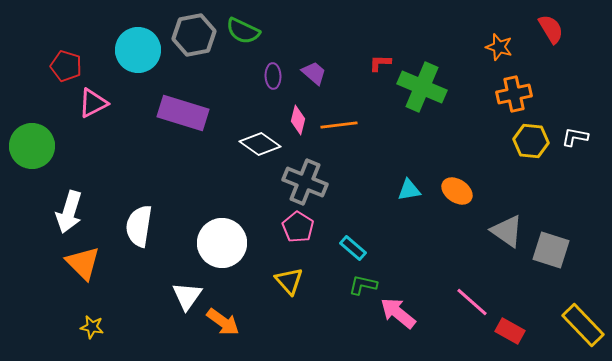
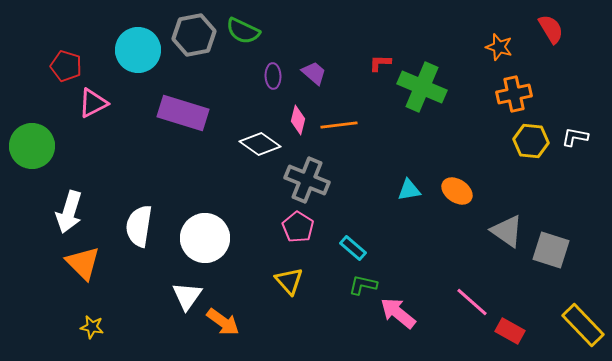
gray cross: moved 2 px right, 2 px up
white circle: moved 17 px left, 5 px up
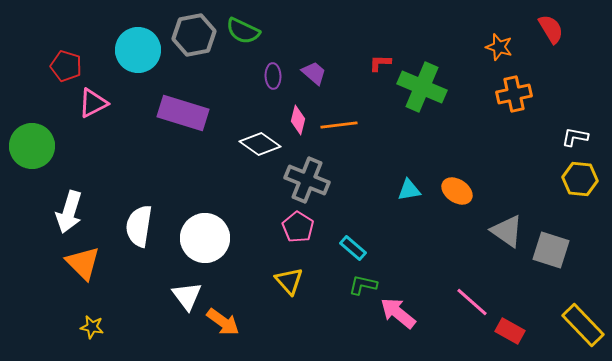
yellow hexagon: moved 49 px right, 38 px down
white triangle: rotated 12 degrees counterclockwise
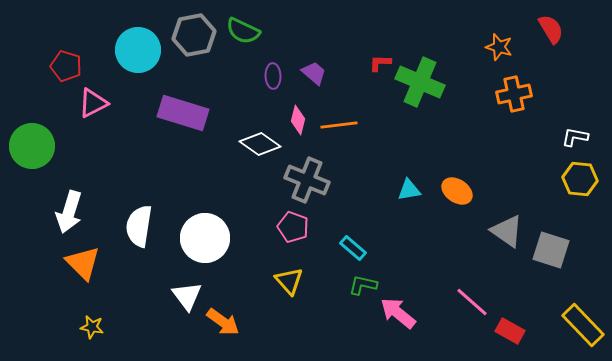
green cross: moved 2 px left, 5 px up
pink pentagon: moved 5 px left; rotated 12 degrees counterclockwise
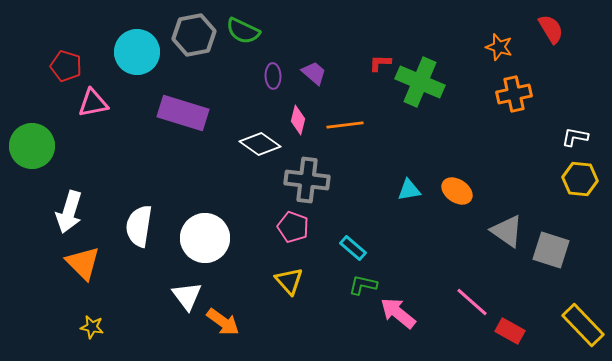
cyan circle: moved 1 px left, 2 px down
pink triangle: rotated 16 degrees clockwise
orange line: moved 6 px right
gray cross: rotated 15 degrees counterclockwise
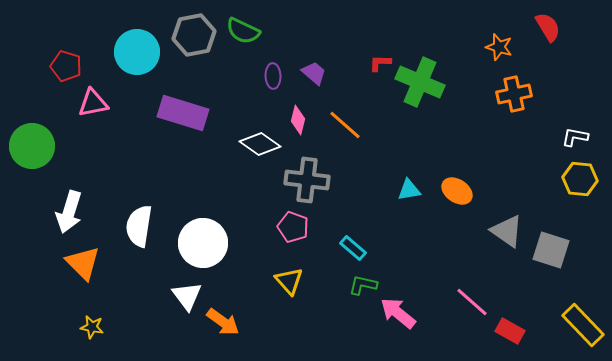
red semicircle: moved 3 px left, 2 px up
orange line: rotated 48 degrees clockwise
white circle: moved 2 px left, 5 px down
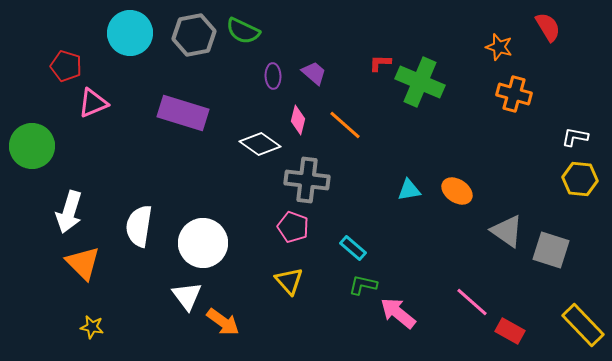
cyan circle: moved 7 px left, 19 px up
orange cross: rotated 28 degrees clockwise
pink triangle: rotated 12 degrees counterclockwise
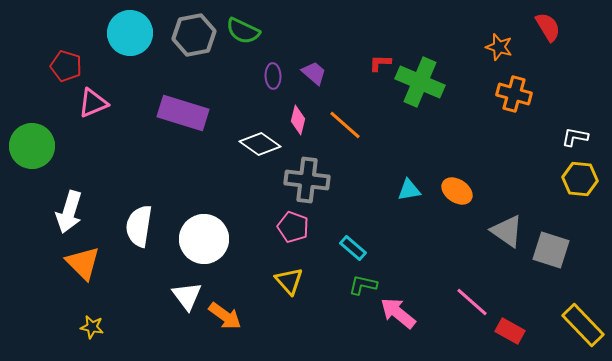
white circle: moved 1 px right, 4 px up
orange arrow: moved 2 px right, 6 px up
